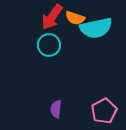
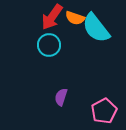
cyan semicircle: rotated 64 degrees clockwise
purple semicircle: moved 5 px right, 12 px up; rotated 12 degrees clockwise
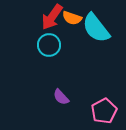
orange semicircle: moved 3 px left
purple semicircle: rotated 60 degrees counterclockwise
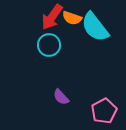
cyan semicircle: moved 1 px left, 1 px up
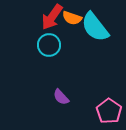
pink pentagon: moved 5 px right; rotated 10 degrees counterclockwise
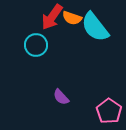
cyan circle: moved 13 px left
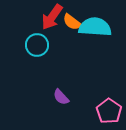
orange semicircle: moved 4 px down; rotated 18 degrees clockwise
cyan semicircle: rotated 132 degrees clockwise
cyan circle: moved 1 px right
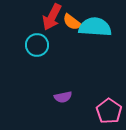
red arrow: rotated 8 degrees counterclockwise
purple semicircle: moved 2 px right; rotated 60 degrees counterclockwise
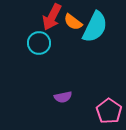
orange semicircle: moved 1 px right
cyan semicircle: rotated 112 degrees clockwise
cyan circle: moved 2 px right, 2 px up
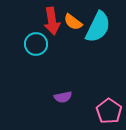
red arrow: moved 4 px down; rotated 36 degrees counterclockwise
cyan semicircle: moved 3 px right
cyan circle: moved 3 px left, 1 px down
